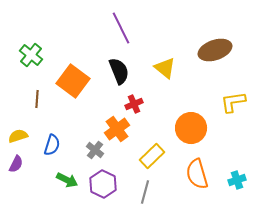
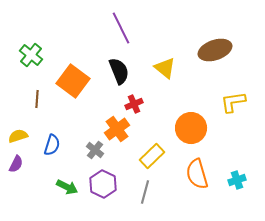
green arrow: moved 7 px down
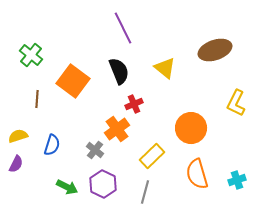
purple line: moved 2 px right
yellow L-shape: moved 3 px right, 1 px down; rotated 56 degrees counterclockwise
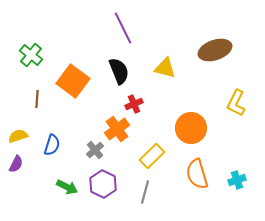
yellow triangle: rotated 25 degrees counterclockwise
gray cross: rotated 12 degrees clockwise
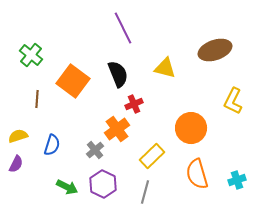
black semicircle: moved 1 px left, 3 px down
yellow L-shape: moved 3 px left, 2 px up
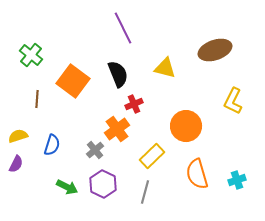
orange circle: moved 5 px left, 2 px up
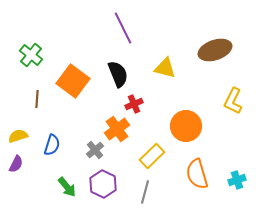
green arrow: rotated 25 degrees clockwise
